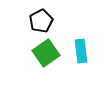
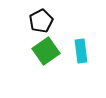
green square: moved 2 px up
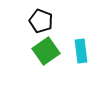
black pentagon: rotated 25 degrees counterclockwise
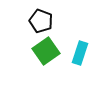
cyan rectangle: moved 1 px left, 2 px down; rotated 25 degrees clockwise
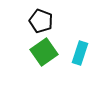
green square: moved 2 px left, 1 px down
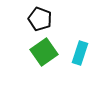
black pentagon: moved 1 px left, 2 px up
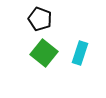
green square: moved 1 px down; rotated 16 degrees counterclockwise
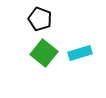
cyan rectangle: rotated 55 degrees clockwise
